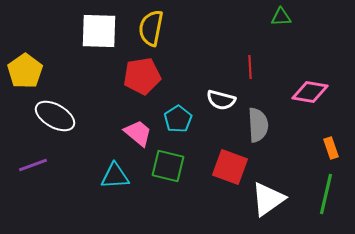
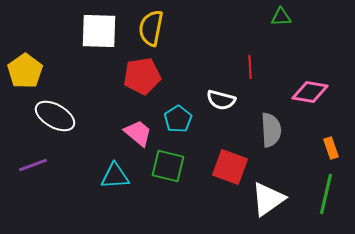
gray semicircle: moved 13 px right, 5 px down
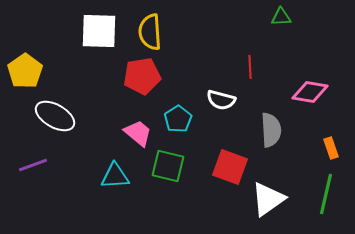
yellow semicircle: moved 1 px left, 4 px down; rotated 15 degrees counterclockwise
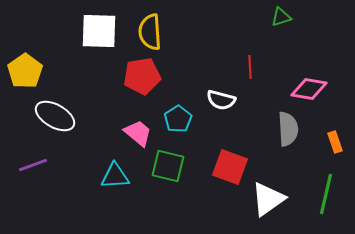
green triangle: rotated 15 degrees counterclockwise
pink diamond: moved 1 px left, 3 px up
gray semicircle: moved 17 px right, 1 px up
orange rectangle: moved 4 px right, 6 px up
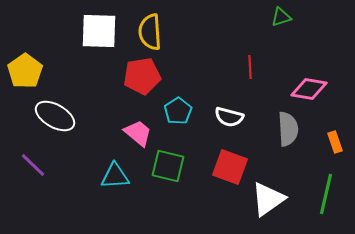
white semicircle: moved 8 px right, 17 px down
cyan pentagon: moved 8 px up
purple line: rotated 64 degrees clockwise
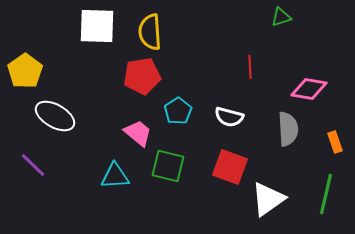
white square: moved 2 px left, 5 px up
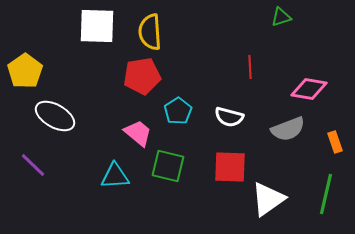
gray semicircle: rotated 72 degrees clockwise
red square: rotated 18 degrees counterclockwise
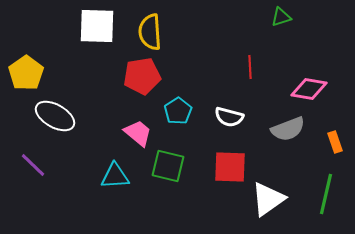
yellow pentagon: moved 1 px right, 2 px down
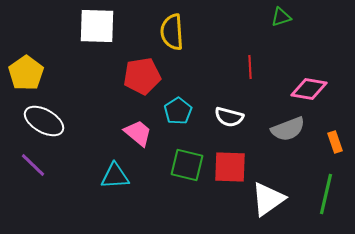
yellow semicircle: moved 22 px right
white ellipse: moved 11 px left, 5 px down
green square: moved 19 px right, 1 px up
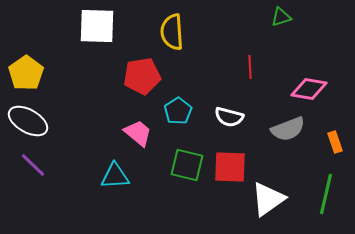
white ellipse: moved 16 px left
